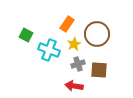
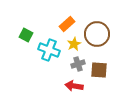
orange rectangle: rotated 14 degrees clockwise
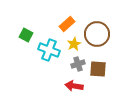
brown square: moved 1 px left, 1 px up
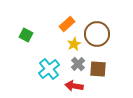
cyan cross: moved 19 px down; rotated 30 degrees clockwise
gray cross: rotated 24 degrees counterclockwise
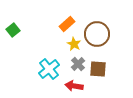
green square: moved 13 px left, 5 px up; rotated 24 degrees clockwise
yellow star: rotated 16 degrees counterclockwise
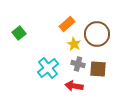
green square: moved 6 px right, 3 px down
gray cross: rotated 32 degrees counterclockwise
cyan cross: moved 1 px left, 1 px up
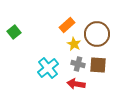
orange rectangle: moved 1 px down
green square: moved 5 px left, 1 px up
brown square: moved 4 px up
red arrow: moved 2 px right, 2 px up
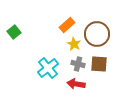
brown square: moved 1 px right, 1 px up
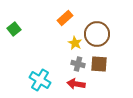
orange rectangle: moved 2 px left, 7 px up
green square: moved 3 px up
yellow star: moved 1 px right, 1 px up
cyan cross: moved 8 px left, 12 px down; rotated 20 degrees counterclockwise
